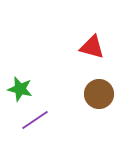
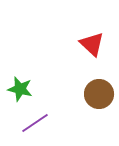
red triangle: moved 3 px up; rotated 28 degrees clockwise
purple line: moved 3 px down
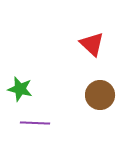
brown circle: moved 1 px right, 1 px down
purple line: rotated 36 degrees clockwise
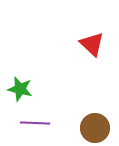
brown circle: moved 5 px left, 33 px down
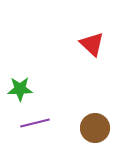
green star: rotated 15 degrees counterclockwise
purple line: rotated 16 degrees counterclockwise
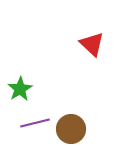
green star: rotated 30 degrees counterclockwise
brown circle: moved 24 px left, 1 px down
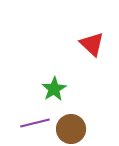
green star: moved 34 px right
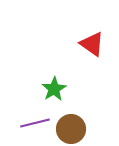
red triangle: rotated 8 degrees counterclockwise
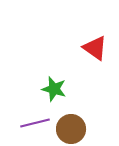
red triangle: moved 3 px right, 4 px down
green star: rotated 25 degrees counterclockwise
